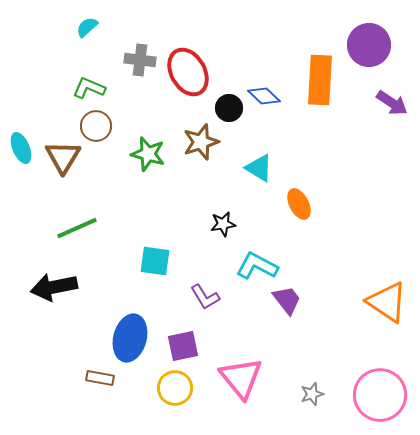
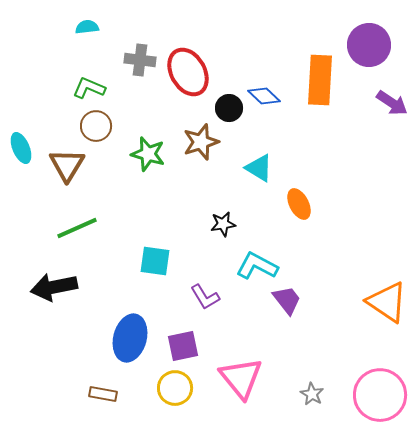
cyan semicircle: rotated 35 degrees clockwise
brown triangle: moved 4 px right, 8 px down
brown rectangle: moved 3 px right, 16 px down
gray star: rotated 25 degrees counterclockwise
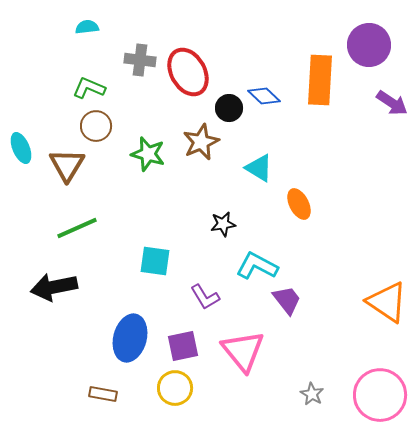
brown star: rotated 6 degrees counterclockwise
pink triangle: moved 2 px right, 27 px up
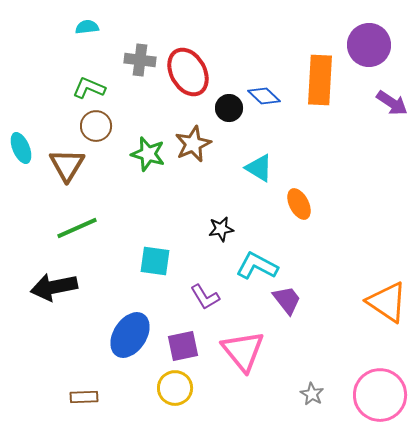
brown star: moved 8 px left, 2 px down
black star: moved 2 px left, 5 px down
blue ellipse: moved 3 px up; rotated 18 degrees clockwise
brown rectangle: moved 19 px left, 3 px down; rotated 12 degrees counterclockwise
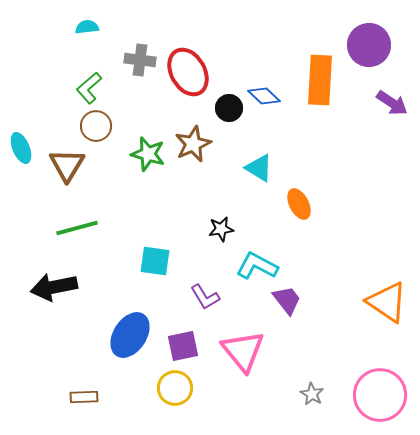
green L-shape: rotated 64 degrees counterclockwise
green line: rotated 9 degrees clockwise
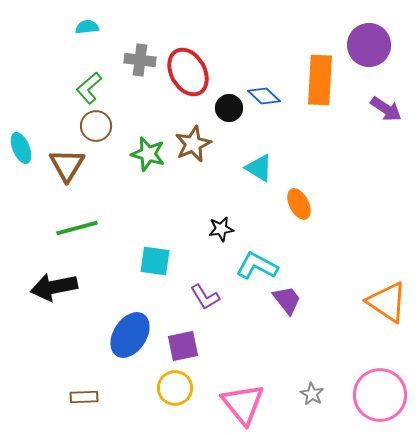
purple arrow: moved 6 px left, 6 px down
pink triangle: moved 53 px down
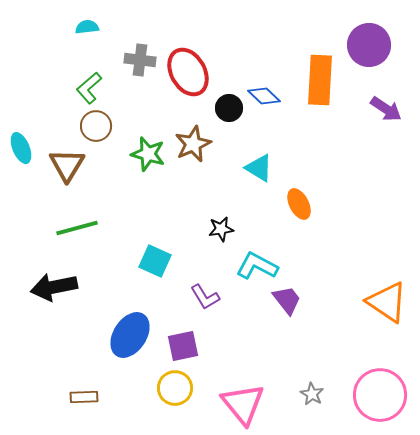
cyan square: rotated 16 degrees clockwise
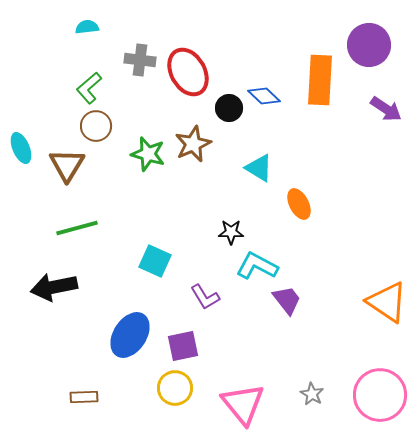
black star: moved 10 px right, 3 px down; rotated 10 degrees clockwise
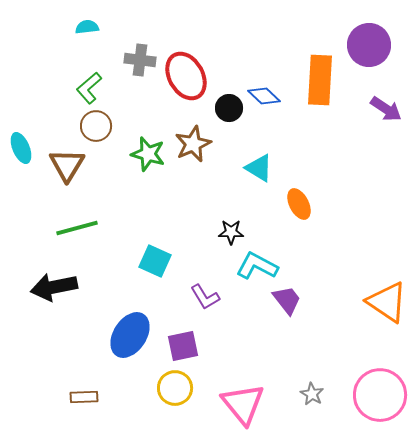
red ellipse: moved 2 px left, 4 px down
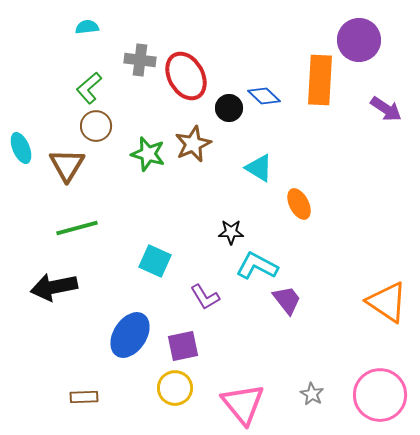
purple circle: moved 10 px left, 5 px up
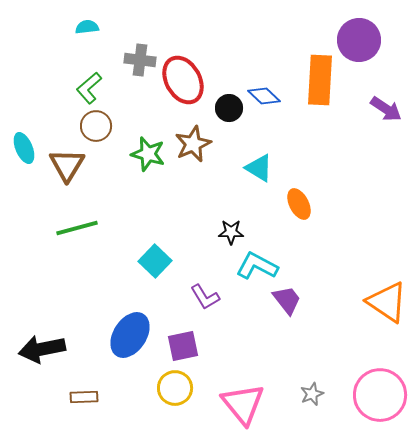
red ellipse: moved 3 px left, 4 px down
cyan ellipse: moved 3 px right
cyan square: rotated 20 degrees clockwise
black arrow: moved 12 px left, 62 px down
gray star: rotated 20 degrees clockwise
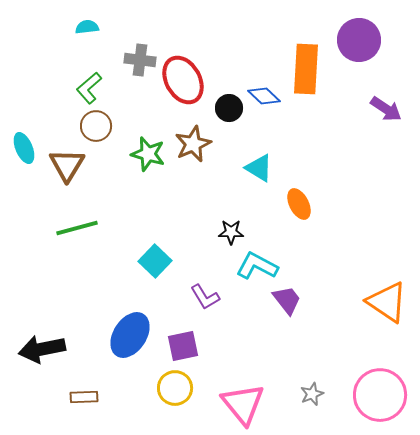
orange rectangle: moved 14 px left, 11 px up
